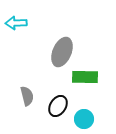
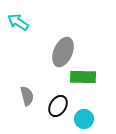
cyan arrow: moved 2 px right, 1 px up; rotated 35 degrees clockwise
gray ellipse: moved 1 px right
green rectangle: moved 2 px left
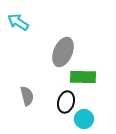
black ellipse: moved 8 px right, 4 px up; rotated 15 degrees counterclockwise
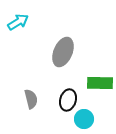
cyan arrow: rotated 115 degrees clockwise
green rectangle: moved 17 px right, 6 px down
gray semicircle: moved 4 px right, 3 px down
black ellipse: moved 2 px right, 2 px up
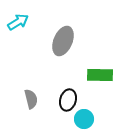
gray ellipse: moved 11 px up
green rectangle: moved 8 px up
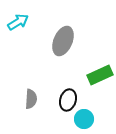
green rectangle: rotated 25 degrees counterclockwise
gray semicircle: rotated 18 degrees clockwise
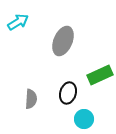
black ellipse: moved 7 px up
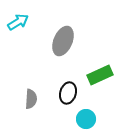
cyan circle: moved 2 px right
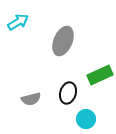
gray semicircle: rotated 72 degrees clockwise
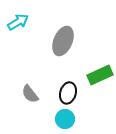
gray semicircle: moved 1 px left, 5 px up; rotated 66 degrees clockwise
cyan circle: moved 21 px left
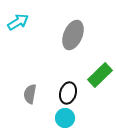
gray ellipse: moved 10 px right, 6 px up
green rectangle: rotated 20 degrees counterclockwise
gray semicircle: rotated 48 degrees clockwise
cyan circle: moved 1 px up
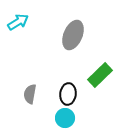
black ellipse: moved 1 px down; rotated 10 degrees counterclockwise
